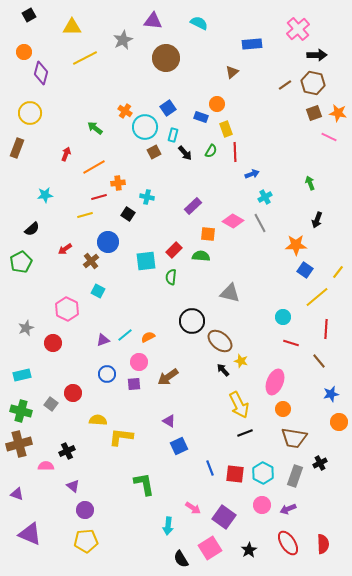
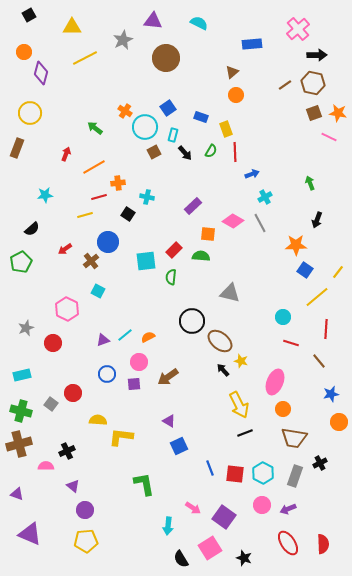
orange circle at (217, 104): moved 19 px right, 9 px up
black star at (249, 550): moved 5 px left, 8 px down; rotated 21 degrees counterclockwise
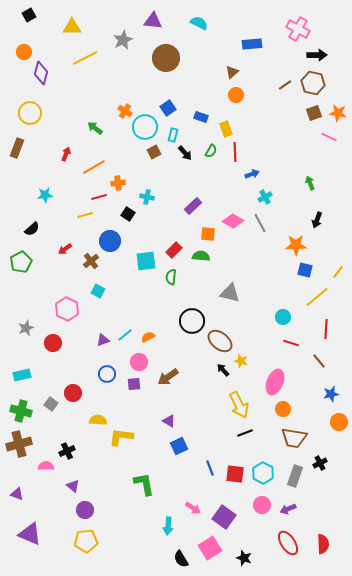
pink cross at (298, 29): rotated 20 degrees counterclockwise
blue circle at (108, 242): moved 2 px right, 1 px up
blue square at (305, 270): rotated 21 degrees counterclockwise
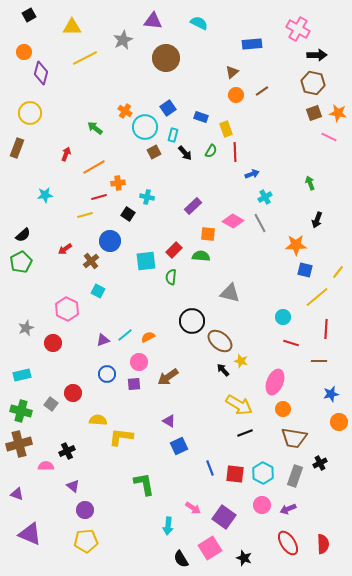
brown line at (285, 85): moved 23 px left, 6 px down
black semicircle at (32, 229): moved 9 px left, 6 px down
brown line at (319, 361): rotated 49 degrees counterclockwise
yellow arrow at (239, 405): rotated 32 degrees counterclockwise
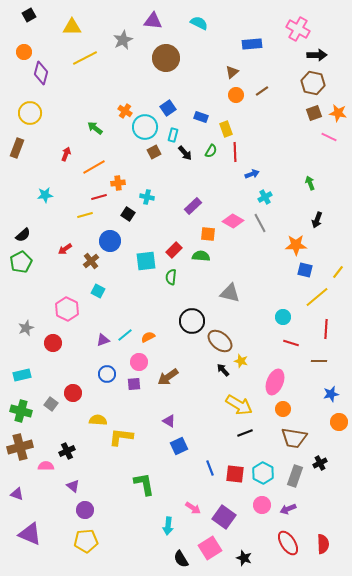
brown cross at (19, 444): moved 1 px right, 3 px down
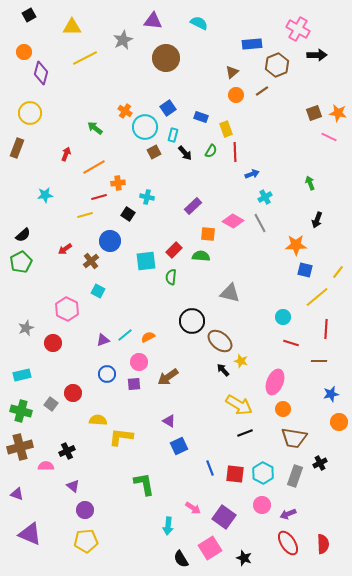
brown hexagon at (313, 83): moved 36 px left, 18 px up; rotated 25 degrees clockwise
purple arrow at (288, 509): moved 5 px down
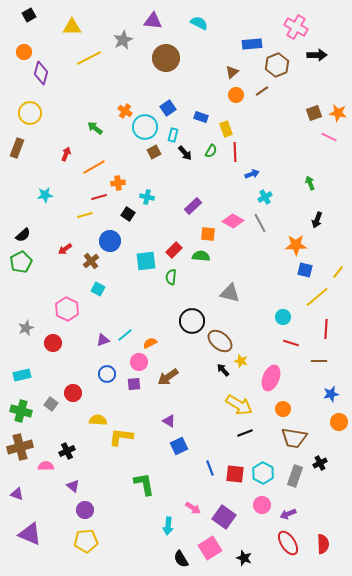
pink cross at (298, 29): moved 2 px left, 2 px up
yellow line at (85, 58): moved 4 px right
cyan square at (98, 291): moved 2 px up
orange semicircle at (148, 337): moved 2 px right, 6 px down
pink ellipse at (275, 382): moved 4 px left, 4 px up
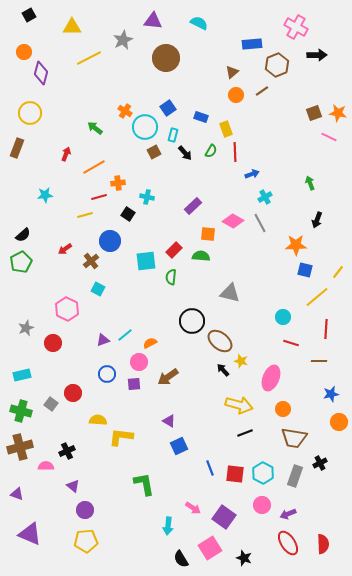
yellow arrow at (239, 405): rotated 16 degrees counterclockwise
